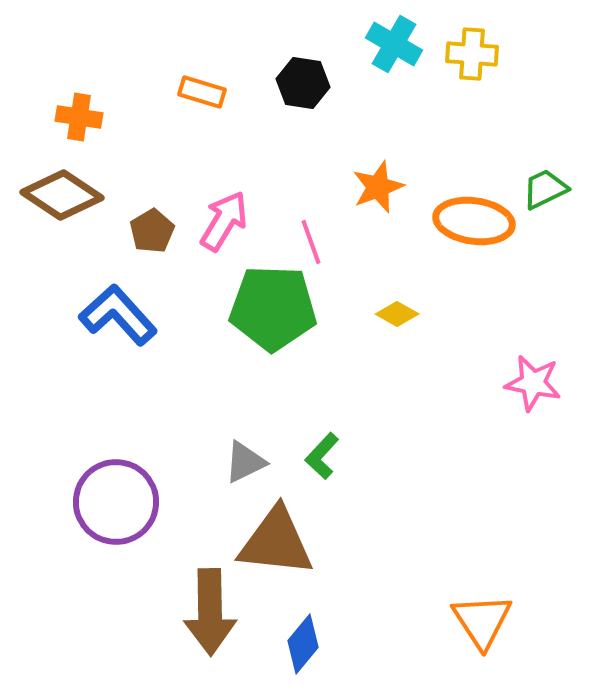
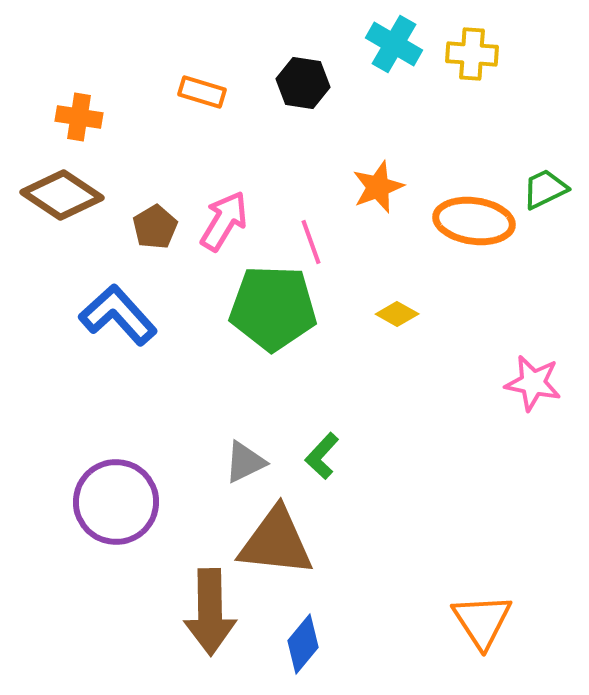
brown pentagon: moved 3 px right, 4 px up
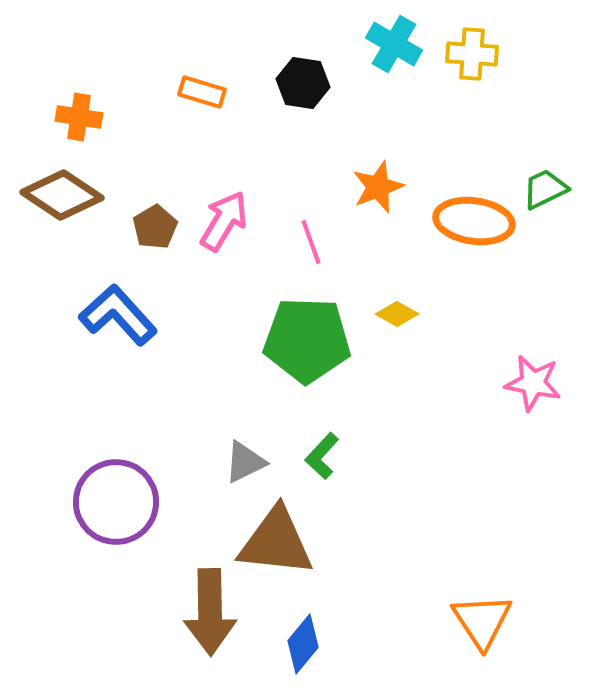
green pentagon: moved 34 px right, 32 px down
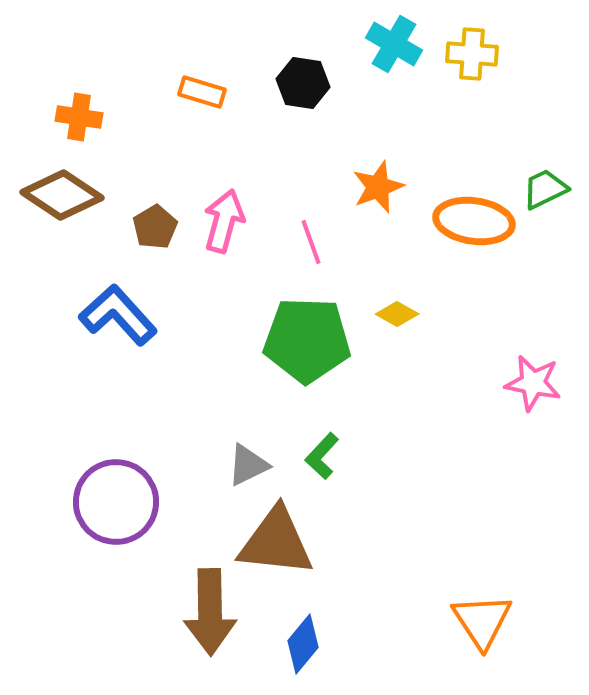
pink arrow: rotated 16 degrees counterclockwise
gray triangle: moved 3 px right, 3 px down
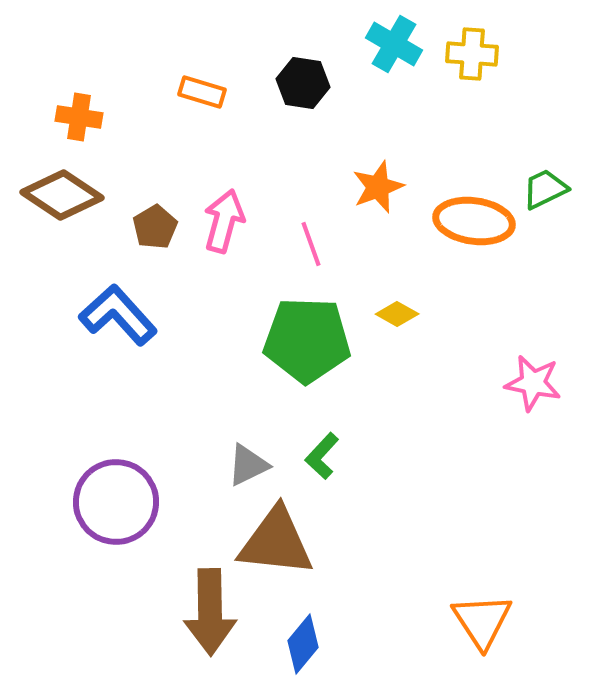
pink line: moved 2 px down
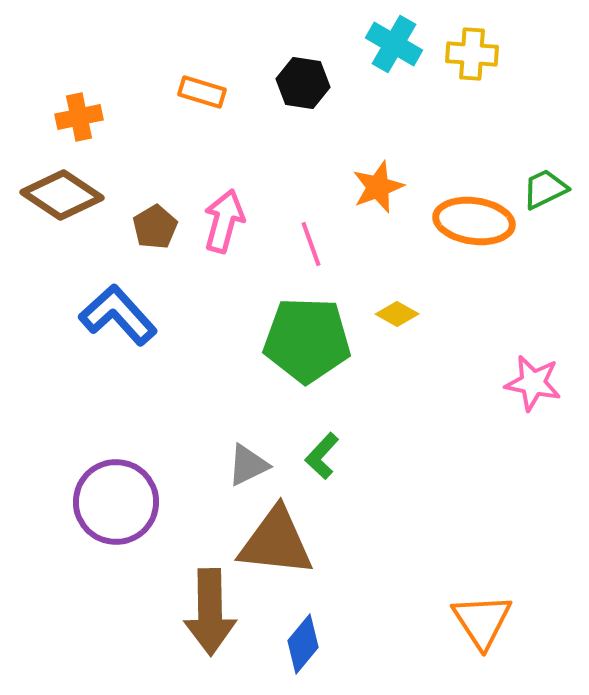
orange cross: rotated 21 degrees counterclockwise
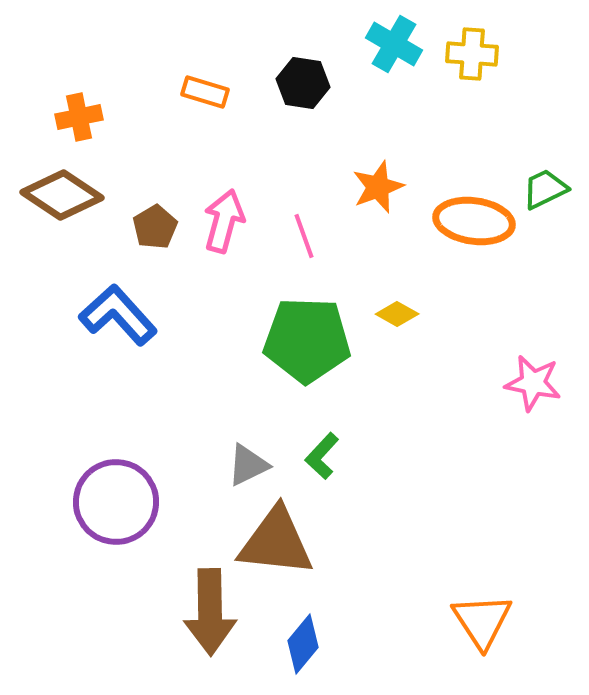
orange rectangle: moved 3 px right
pink line: moved 7 px left, 8 px up
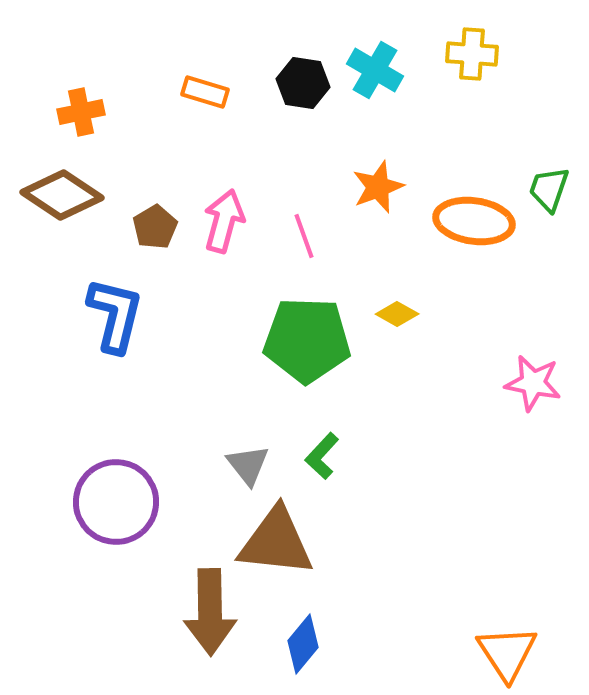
cyan cross: moved 19 px left, 26 px down
orange cross: moved 2 px right, 5 px up
green trapezoid: moved 4 px right; rotated 45 degrees counterclockwise
blue L-shape: moved 3 px left; rotated 56 degrees clockwise
gray triangle: rotated 42 degrees counterclockwise
orange triangle: moved 25 px right, 32 px down
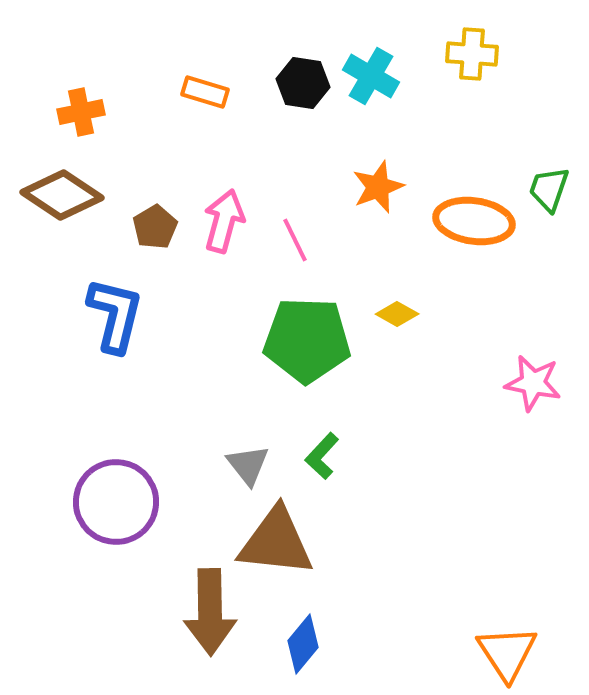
cyan cross: moved 4 px left, 6 px down
pink line: moved 9 px left, 4 px down; rotated 6 degrees counterclockwise
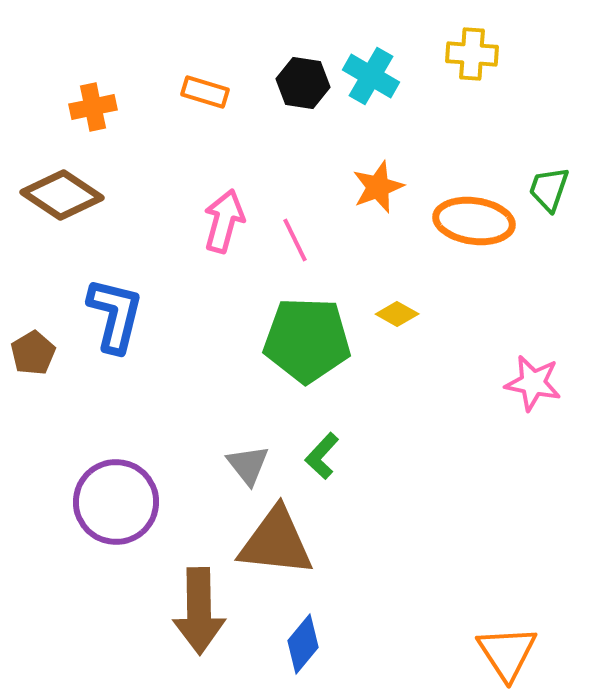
orange cross: moved 12 px right, 5 px up
brown pentagon: moved 122 px left, 126 px down
brown arrow: moved 11 px left, 1 px up
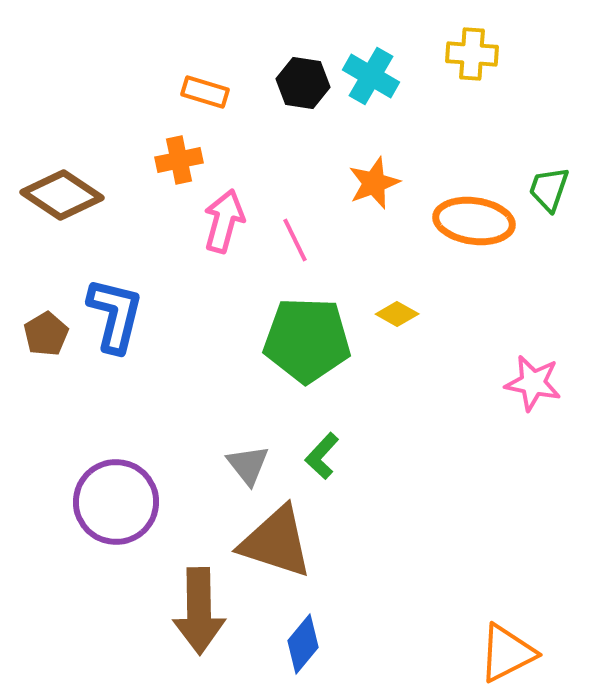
orange cross: moved 86 px right, 53 px down
orange star: moved 4 px left, 4 px up
brown pentagon: moved 13 px right, 19 px up
brown triangle: rotated 12 degrees clockwise
orange triangle: rotated 36 degrees clockwise
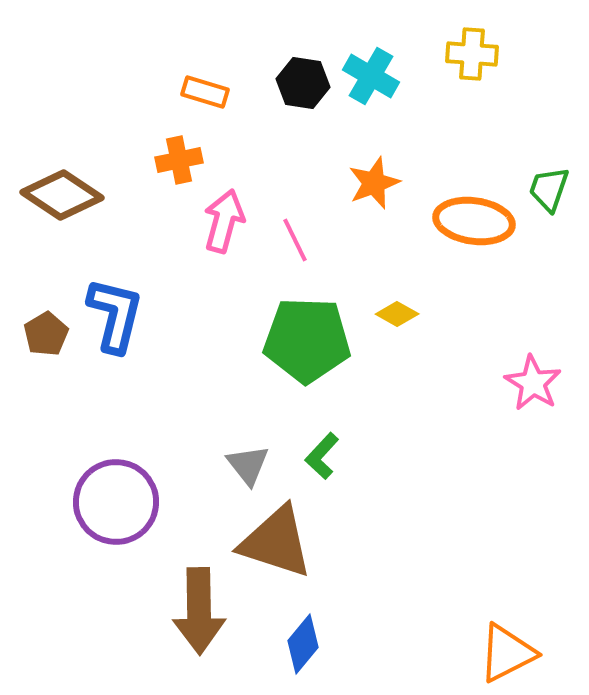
pink star: rotated 20 degrees clockwise
